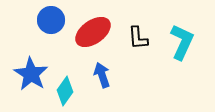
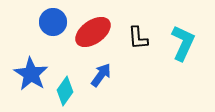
blue circle: moved 2 px right, 2 px down
cyan L-shape: moved 1 px right, 1 px down
blue arrow: moved 1 px left; rotated 55 degrees clockwise
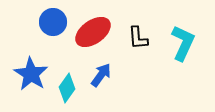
cyan diamond: moved 2 px right, 3 px up
